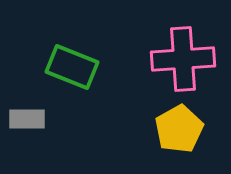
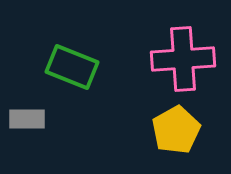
yellow pentagon: moved 3 px left, 1 px down
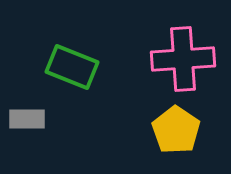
yellow pentagon: rotated 9 degrees counterclockwise
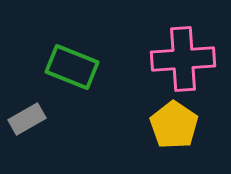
gray rectangle: rotated 30 degrees counterclockwise
yellow pentagon: moved 2 px left, 5 px up
